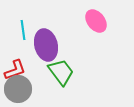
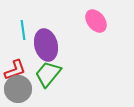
green trapezoid: moved 13 px left, 2 px down; rotated 104 degrees counterclockwise
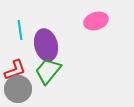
pink ellipse: rotated 70 degrees counterclockwise
cyan line: moved 3 px left
green trapezoid: moved 3 px up
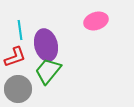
red L-shape: moved 13 px up
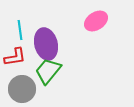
pink ellipse: rotated 15 degrees counterclockwise
purple ellipse: moved 1 px up
red L-shape: rotated 10 degrees clockwise
gray circle: moved 4 px right
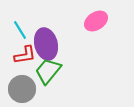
cyan line: rotated 24 degrees counterclockwise
red L-shape: moved 10 px right, 2 px up
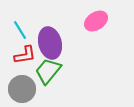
purple ellipse: moved 4 px right, 1 px up
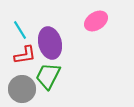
green trapezoid: moved 5 px down; rotated 12 degrees counterclockwise
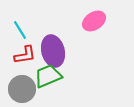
pink ellipse: moved 2 px left
purple ellipse: moved 3 px right, 8 px down
green trapezoid: rotated 40 degrees clockwise
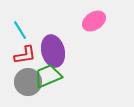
gray circle: moved 6 px right, 7 px up
